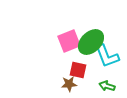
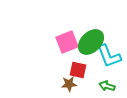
pink square: moved 2 px left, 1 px down
cyan L-shape: moved 2 px right
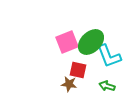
brown star: rotated 14 degrees clockwise
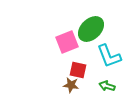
green ellipse: moved 13 px up
brown star: moved 2 px right, 1 px down
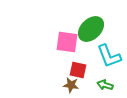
pink square: rotated 30 degrees clockwise
green arrow: moved 2 px left, 1 px up
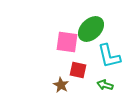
cyan L-shape: rotated 8 degrees clockwise
brown star: moved 10 px left; rotated 21 degrees clockwise
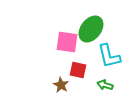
green ellipse: rotated 8 degrees counterclockwise
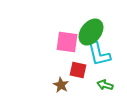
green ellipse: moved 3 px down
cyan L-shape: moved 10 px left, 2 px up
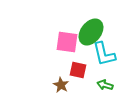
cyan L-shape: moved 5 px right
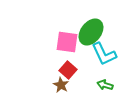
cyan L-shape: rotated 12 degrees counterclockwise
red square: moved 10 px left; rotated 30 degrees clockwise
